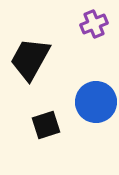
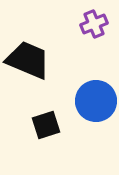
black trapezoid: moved 2 px left, 1 px down; rotated 84 degrees clockwise
blue circle: moved 1 px up
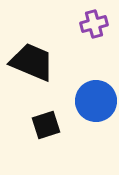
purple cross: rotated 8 degrees clockwise
black trapezoid: moved 4 px right, 2 px down
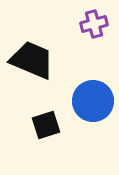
black trapezoid: moved 2 px up
blue circle: moved 3 px left
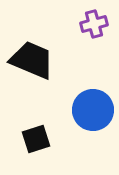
blue circle: moved 9 px down
black square: moved 10 px left, 14 px down
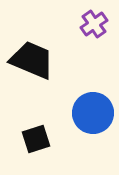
purple cross: rotated 20 degrees counterclockwise
blue circle: moved 3 px down
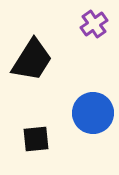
black trapezoid: rotated 99 degrees clockwise
black square: rotated 12 degrees clockwise
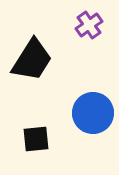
purple cross: moved 5 px left, 1 px down
